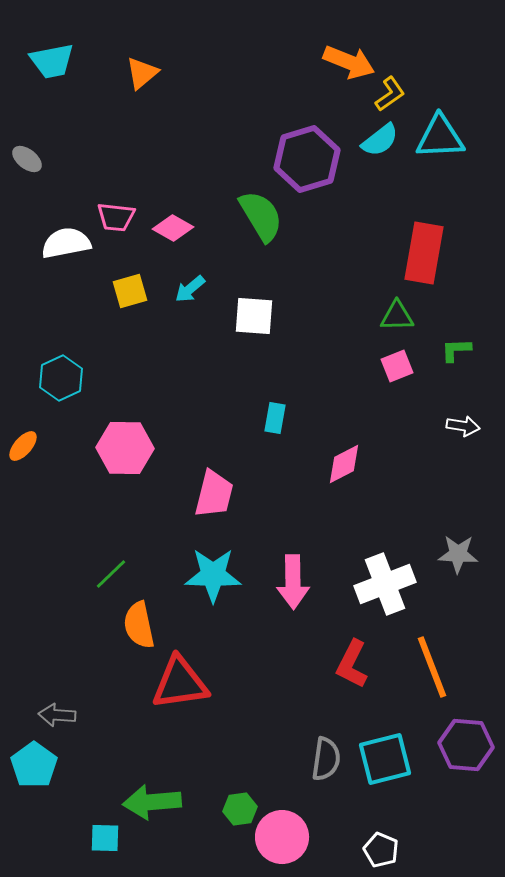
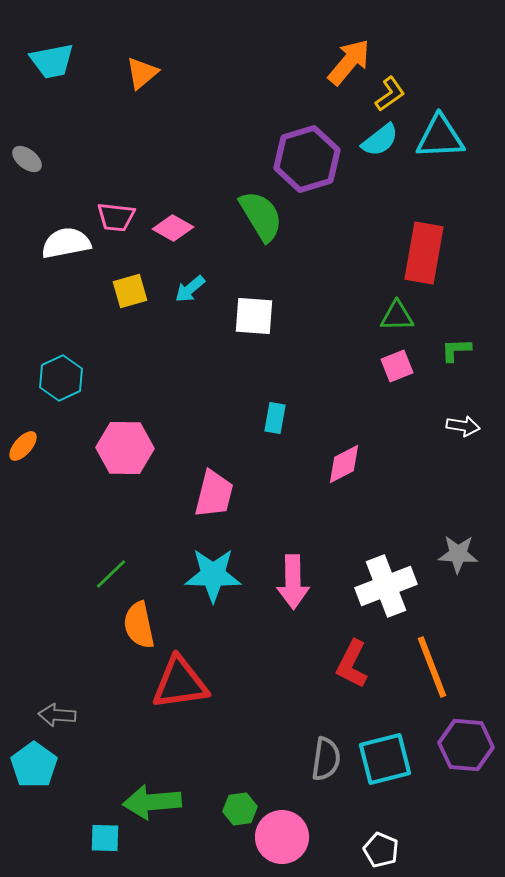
orange arrow at (349, 62): rotated 72 degrees counterclockwise
white cross at (385, 584): moved 1 px right, 2 px down
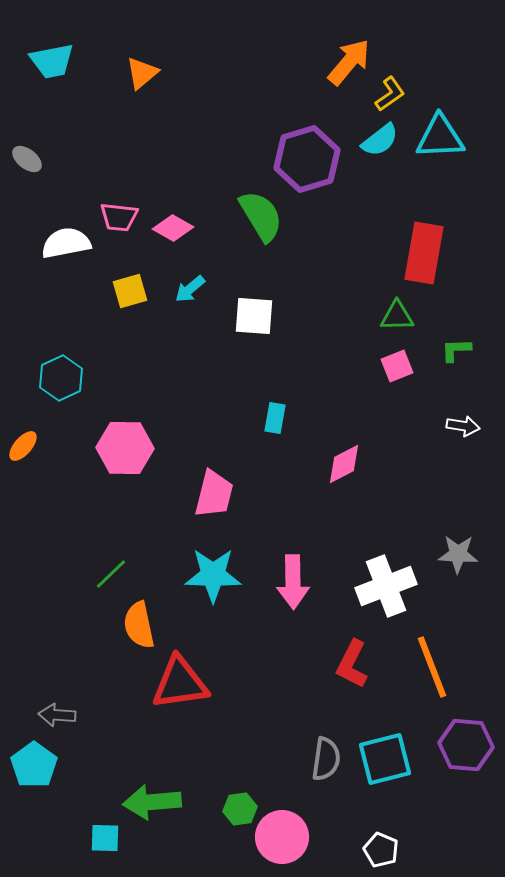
pink trapezoid at (116, 217): moved 3 px right
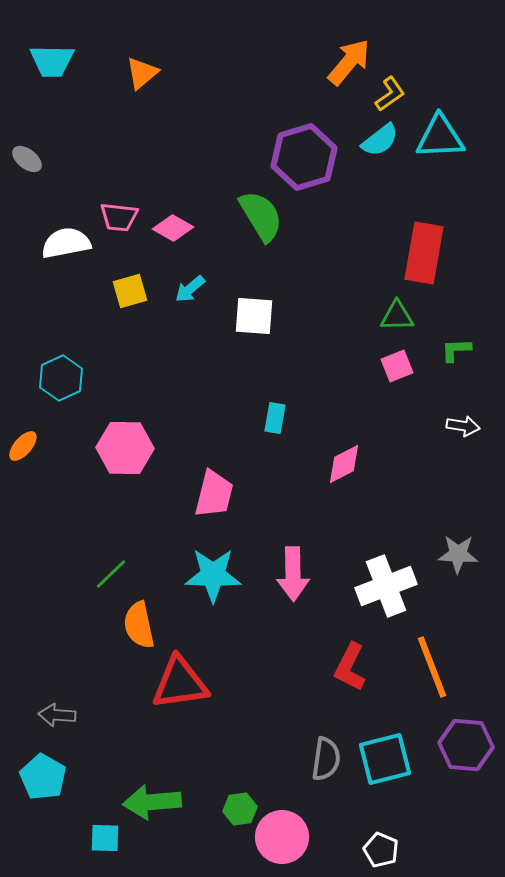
cyan trapezoid at (52, 61): rotated 12 degrees clockwise
purple hexagon at (307, 159): moved 3 px left, 2 px up
pink arrow at (293, 582): moved 8 px up
red L-shape at (352, 664): moved 2 px left, 3 px down
cyan pentagon at (34, 765): moved 9 px right, 12 px down; rotated 6 degrees counterclockwise
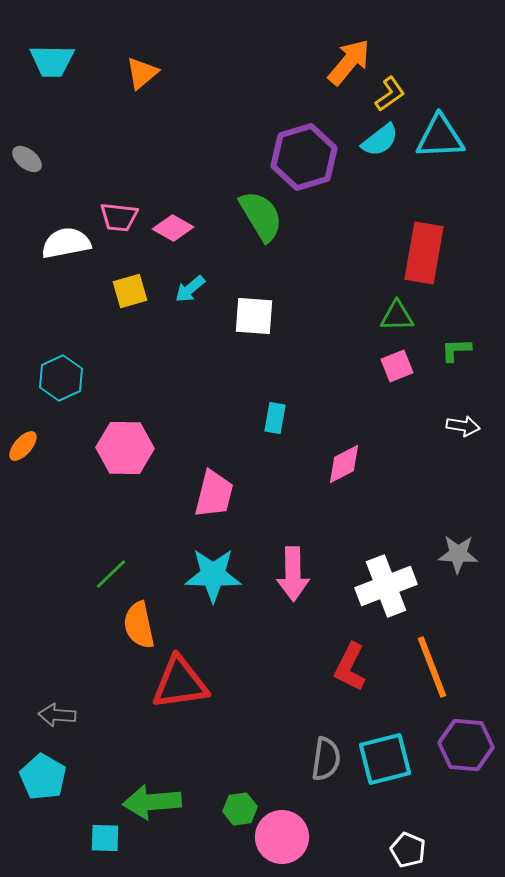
white pentagon at (381, 850): moved 27 px right
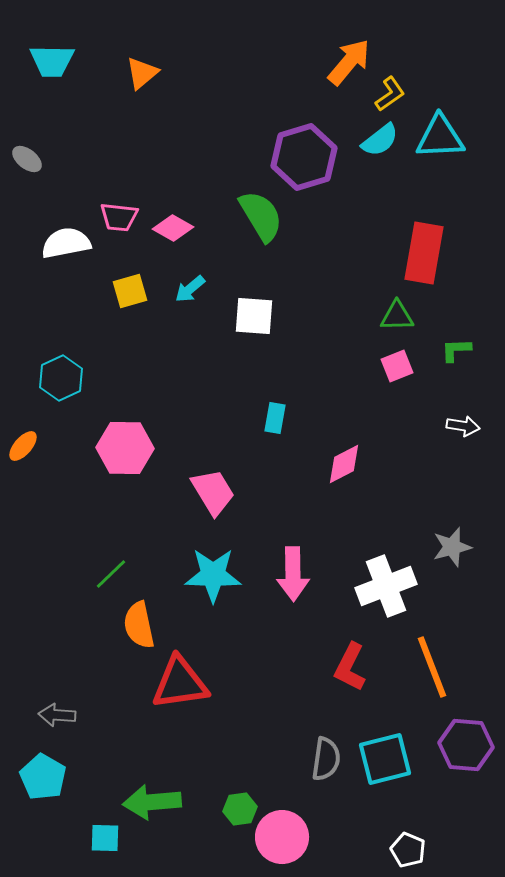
pink trapezoid at (214, 494): moved 1 px left, 2 px up; rotated 45 degrees counterclockwise
gray star at (458, 554): moved 6 px left, 7 px up; rotated 18 degrees counterclockwise
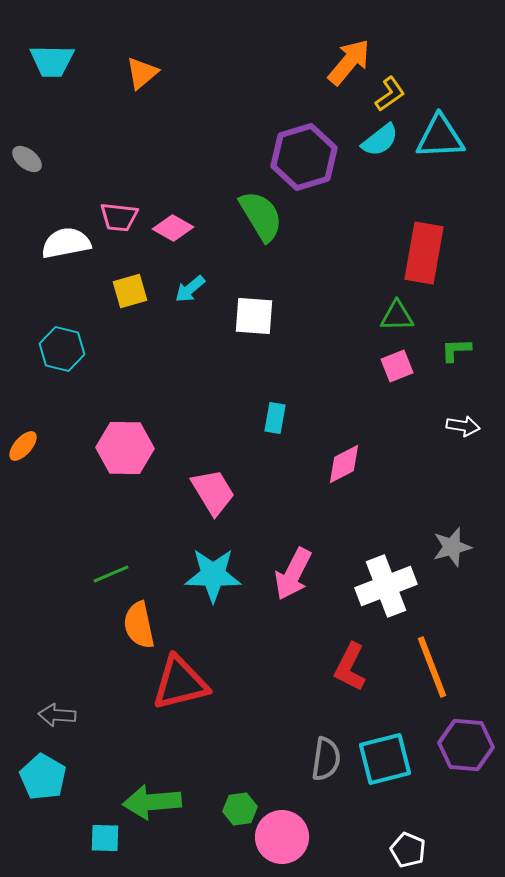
cyan hexagon at (61, 378): moved 1 px right, 29 px up; rotated 21 degrees counterclockwise
green line at (111, 574): rotated 21 degrees clockwise
pink arrow at (293, 574): rotated 28 degrees clockwise
red triangle at (180, 683): rotated 6 degrees counterclockwise
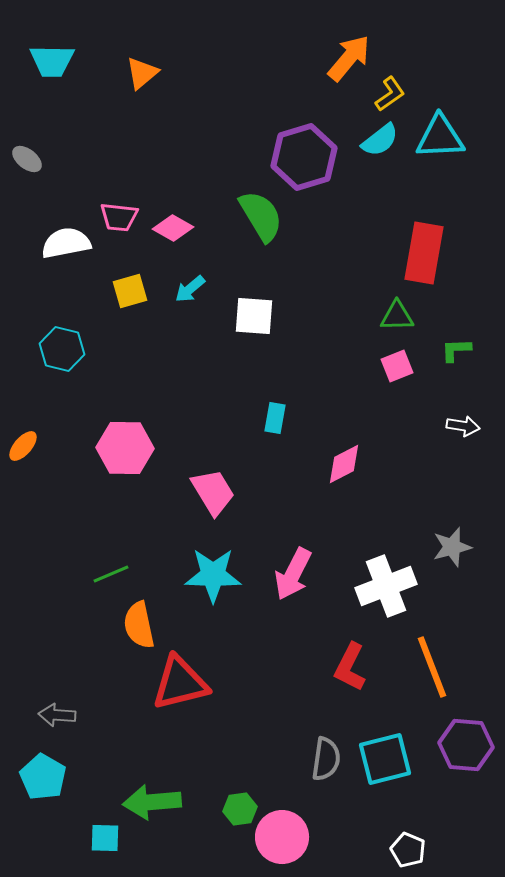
orange arrow at (349, 62): moved 4 px up
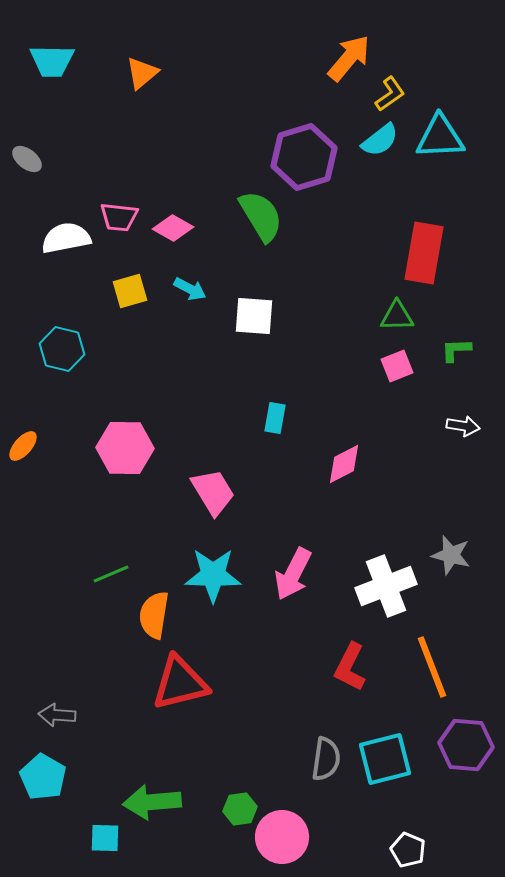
white semicircle at (66, 243): moved 5 px up
cyan arrow at (190, 289): rotated 112 degrees counterclockwise
gray star at (452, 547): moved 1 px left, 8 px down; rotated 30 degrees clockwise
orange semicircle at (139, 625): moved 15 px right, 10 px up; rotated 21 degrees clockwise
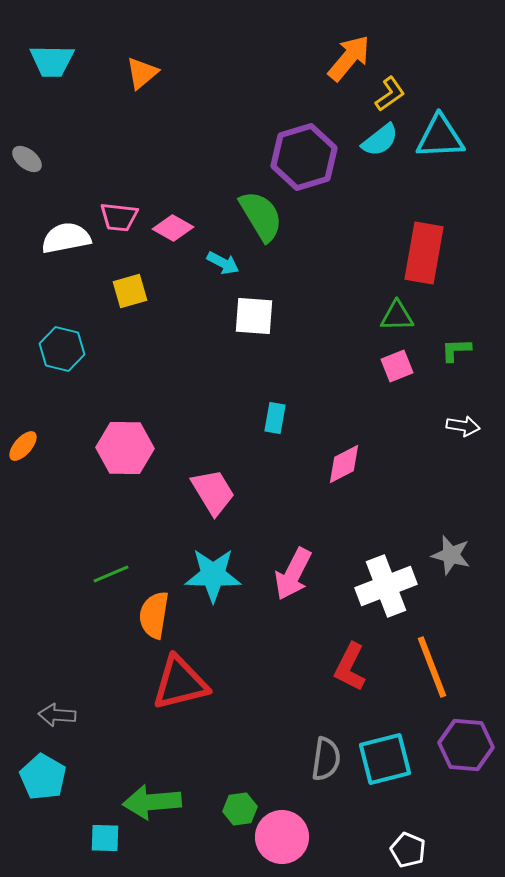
cyan arrow at (190, 289): moved 33 px right, 26 px up
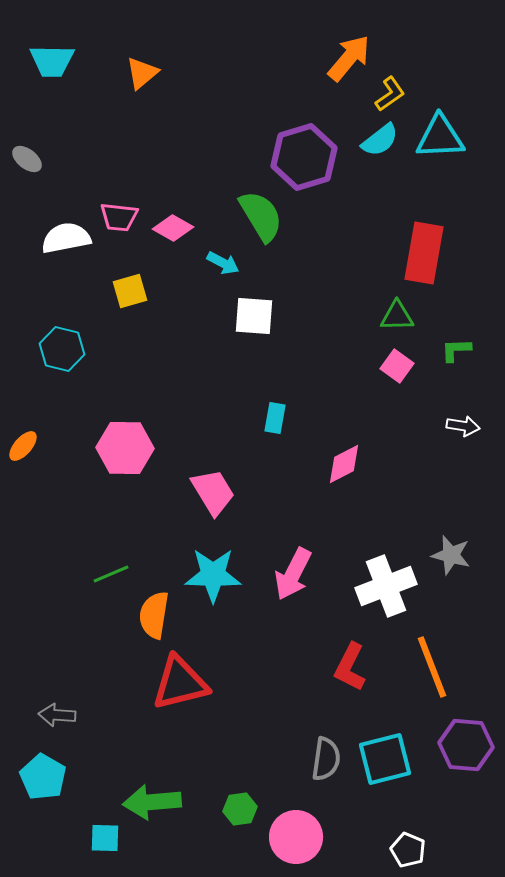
pink square at (397, 366): rotated 32 degrees counterclockwise
pink circle at (282, 837): moved 14 px right
